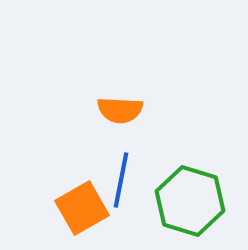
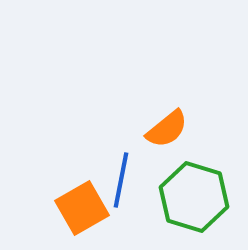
orange semicircle: moved 47 px right, 19 px down; rotated 42 degrees counterclockwise
green hexagon: moved 4 px right, 4 px up
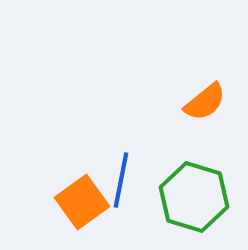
orange semicircle: moved 38 px right, 27 px up
orange square: moved 6 px up; rotated 6 degrees counterclockwise
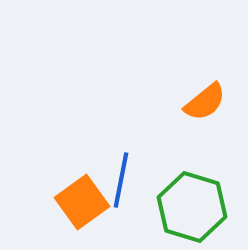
green hexagon: moved 2 px left, 10 px down
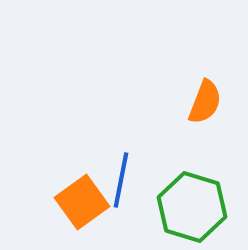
orange semicircle: rotated 30 degrees counterclockwise
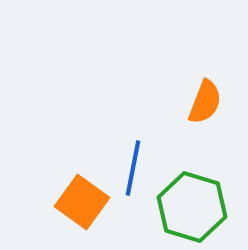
blue line: moved 12 px right, 12 px up
orange square: rotated 18 degrees counterclockwise
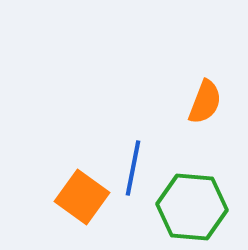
orange square: moved 5 px up
green hexagon: rotated 12 degrees counterclockwise
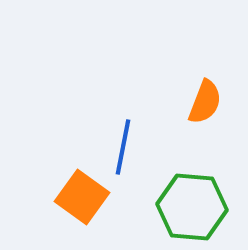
blue line: moved 10 px left, 21 px up
